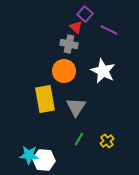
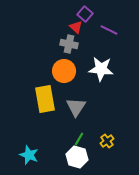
white star: moved 2 px left, 2 px up; rotated 20 degrees counterclockwise
cyan star: rotated 18 degrees clockwise
white hexagon: moved 33 px right, 3 px up; rotated 10 degrees clockwise
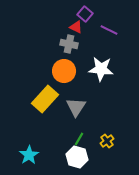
red triangle: rotated 16 degrees counterclockwise
yellow rectangle: rotated 52 degrees clockwise
cyan star: rotated 18 degrees clockwise
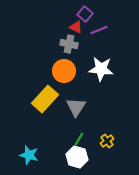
purple line: moved 10 px left; rotated 48 degrees counterclockwise
cyan star: rotated 24 degrees counterclockwise
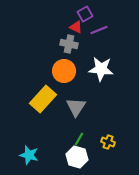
purple square: rotated 21 degrees clockwise
yellow rectangle: moved 2 px left
yellow cross: moved 1 px right, 1 px down; rotated 32 degrees counterclockwise
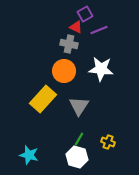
gray triangle: moved 3 px right, 1 px up
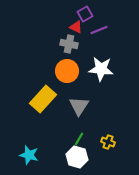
orange circle: moved 3 px right
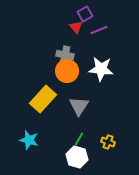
red triangle: rotated 24 degrees clockwise
gray cross: moved 4 px left, 11 px down
cyan star: moved 15 px up
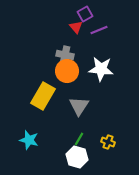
yellow rectangle: moved 3 px up; rotated 12 degrees counterclockwise
